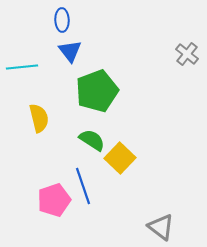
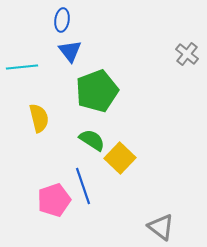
blue ellipse: rotated 10 degrees clockwise
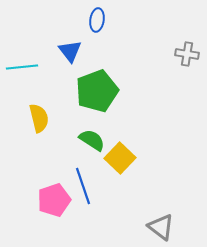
blue ellipse: moved 35 px right
gray cross: rotated 30 degrees counterclockwise
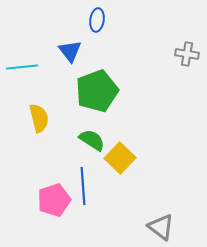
blue line: rotated 15 degrees clockwise
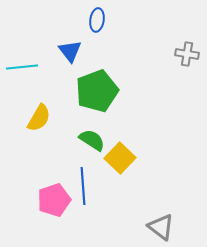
yellow semicircle: rotated 44 degrees clockwise
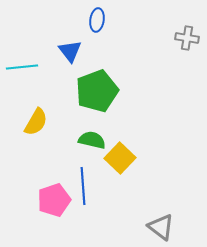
gray cross: moved 16 px up
yellow semicircle: moved 3 px left, 4 px down
green semicircle: rotated 20 degrees counterclockwise
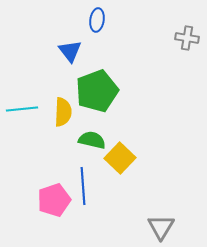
cyan line: moved 42 px down
yellow semicircle: moved 27 px right, 10 px up; rotated 28 degrees counterclockwise
gray triangle: rotated 24 degrees clockwise
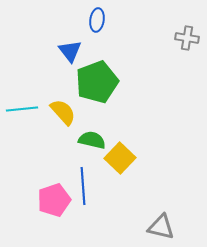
green pentagon: moved 9 px up
yellow semicircle: rotated 44 degrees counterclockwise
gray triangle: rotated 48 degrees counterclockwise
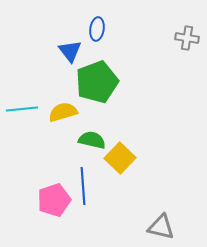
blue ellipse: moved 9 px down
yellow semicircle: rotated 64 degrees counterclockwise
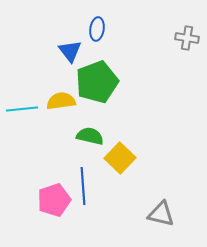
yellow semicircle: moved 2 px left, 11 px up; rotated 8 degrees clockwise
green semicircle: moved 2 px left, 4 px up
gray triangle: moved 13 px up
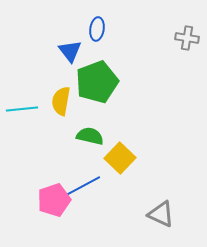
yellow semicircle: rotated 72 degrees counterclockwise
blue line: rotated 66 degrees clockwise
gray triangle: rotated 12 degrees clockwise
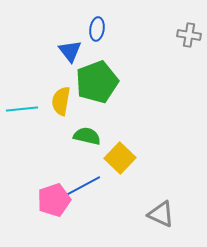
gray cross: moved 2 px right, 3 px up
green semicircle: moved 3 px left
